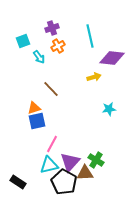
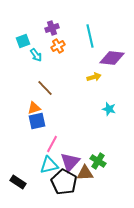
cyan arrow: moved 3 px left, 2 px up
brown line: moved 6 px left, 1 px up
cyan star: rotated 24 degrees clockwise
green cross: moved 2 px right, 1 px down
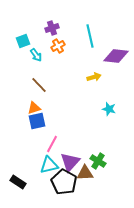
purple diamond: moved 4 px right, 2 px up
brown line: moved 6 px left, 3 px up
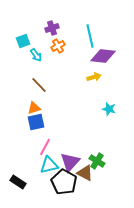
purple diamond: moved 13 px left
blue square: moved 1 px left, 1 px down
pink line: moved 7 px left, 3 px down
green cross: moved 1 px left
brown triangle: rotated 30 degrees clockwise
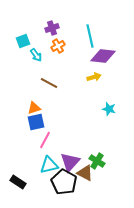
brown line: moved 10 px right, 2 px up; rotated 18 degrees counterclockwise
pink line: moved 7 px up
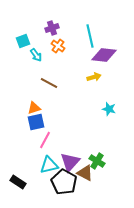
orange cross: rotated 24 degrees counterclockwise
purple diamond: moved 1 px right, 1 px up
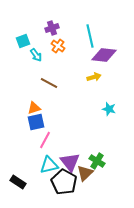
purple triangle: rotated 20 degrees counterclockwise
brown triangle: rotated 48 degrees clockwise
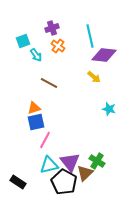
yellow arrow: rotated 56 degrees clockwise
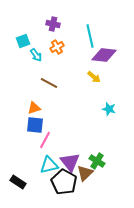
purple cross: moved 1 px right, 4 px up; rotated 32 degrees clockwise
orange cross: moved 1 px left, 1 px down; rotated 24 degrees clockwise
blue square: moved 1 px left, 3 px down; rotated 18 degrees clockwise
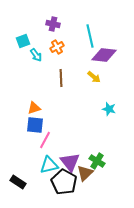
brown line: moved 12 px right, 5 px up; rotated 60 degrees clockwise
